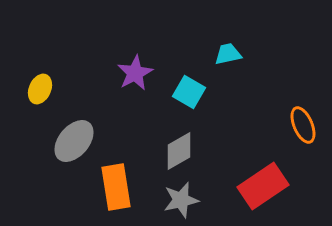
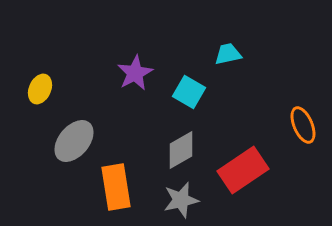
gray diamond: moved 2 px right, 1 px up
red rectangle: moved 20 px left, 16 px up
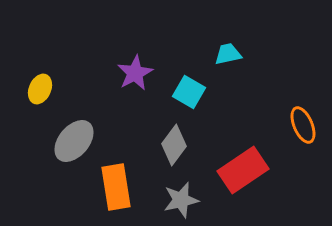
gray diamond: moved 7 px left, 5 px up; rotated 24 degrees counterclockwise
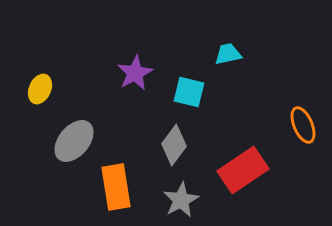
cyan square: rotated 16 degrees counterclockwise
gray star: rotated 15 degrees counterclockwise
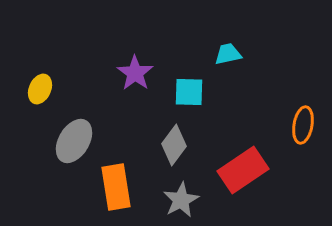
purple star: rotated 9 degrees counterclockwise
cyan square: rotated 12 degrees counterclockwise
orange ellipse: rotated 33 degrees clockwise
gray ellipse: rotated 9 degrees counterclockwise
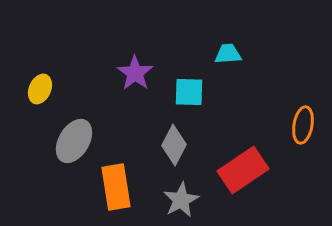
cyan trapezoid: rotated 8 degrees clockwise
gray diamond: rotated 9 degrees counterclockwise
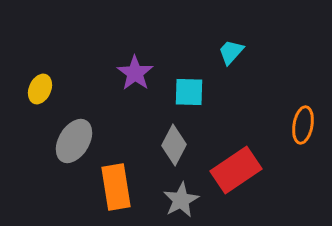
cyan trapezoid: moved 3 px right, 2 px up; rotated 44 degrees counterclockwise
red rectangle: moved 7 px left
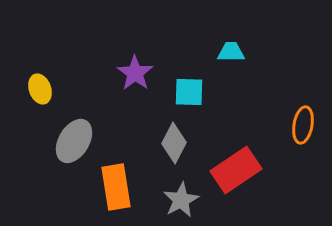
cyan trapezoid: rotated 48 degrees clockwise
yellow ellipse: rotated 44 degrees counterclockwise
gray diamond: moved 2 px up
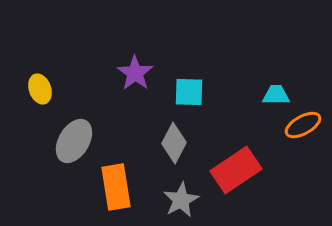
cyan trapezoid: moved 45 px right, 43 px down
orange ellipse: rotated 51 degrees clockwise
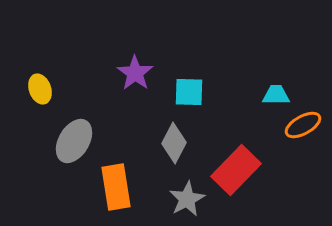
red rectangle: rotated 12 degrees counterclockwise
gray star: moved 6 px right, 1 px up
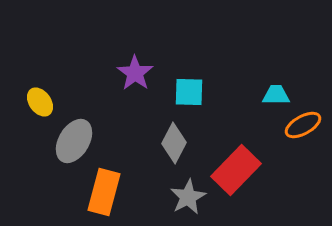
yellow ellipse: moved 13 px down; rotated 16 degrees counterclockwise
orange rectangle: moved 12 px left, 5 px down; rotated 24 degrees clockwise
gray star: moved 1 px right, 2 px up
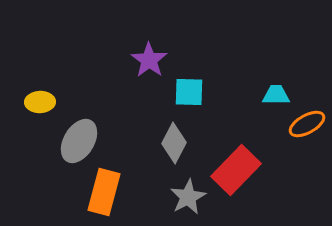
purple star: moved 14 px right, 13 px up
yellow ellipse: rotated 56 degrees counterclockwise
orange ellipse: moved 4 px right, 1 px up
gray ellipse: moved 5 px right
